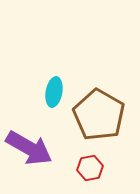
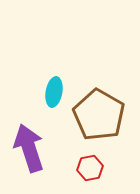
purple arrow: rotated 138 degrees counterclockwise
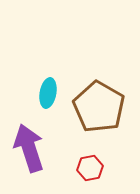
cyan ellipse: moved 6 px left, 1 px down
brown pentagon: moved 8 px up
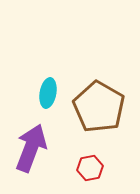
purple arrow: moved 2 px right; rotated 39 degrees clockwise
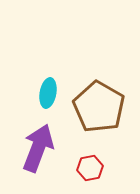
purple arrow: moved 7 px right
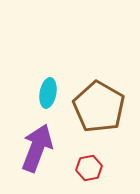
purple arrow: moved 1 px left
red hexagon: moved 1 px left
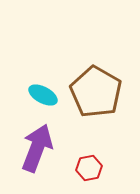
cyan ellipse: moved 5 px left, 2 px down; rotated 72 degrees counterclockwise
brown pentagon: moved 3 px left, 15 px up
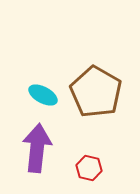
purple arrow: rotated 15 degrees counterclockwise
red hexagon: rotated 25 degrees clockwise
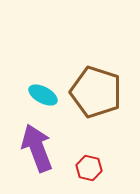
brown pentagon: rotated 12 degrees counterclockwise
purple arrow: rotated 27 degrees counterclockwise
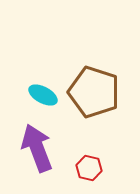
brown pentagon: moved 2 px left
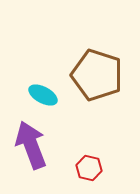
brown pentagon: moved 3 px right, 17 px up
purple arrow: moved 6 px left, 3 px up
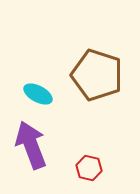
cyan ellipse: moved 5 px left, 1 px up
